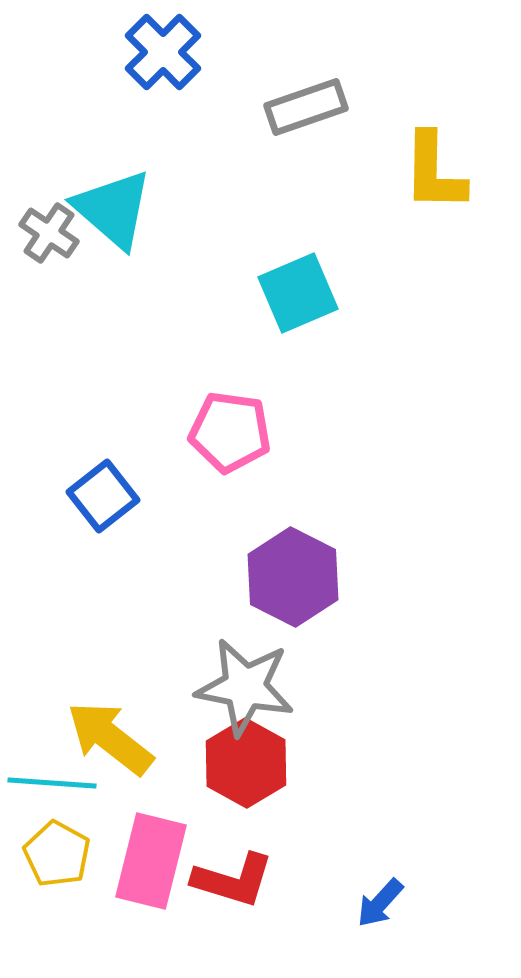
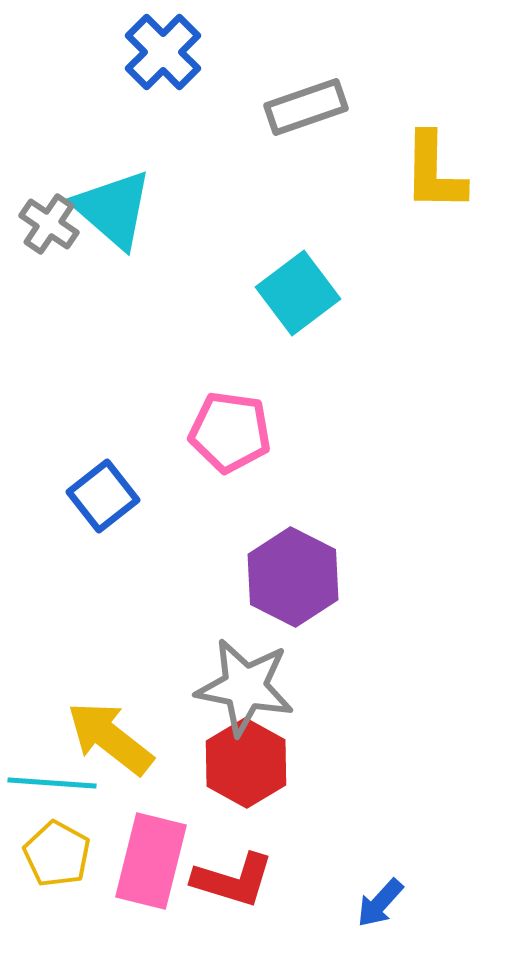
gray cross: moved 9 px up
cyan square: rotated 14 degrees counterclockwise
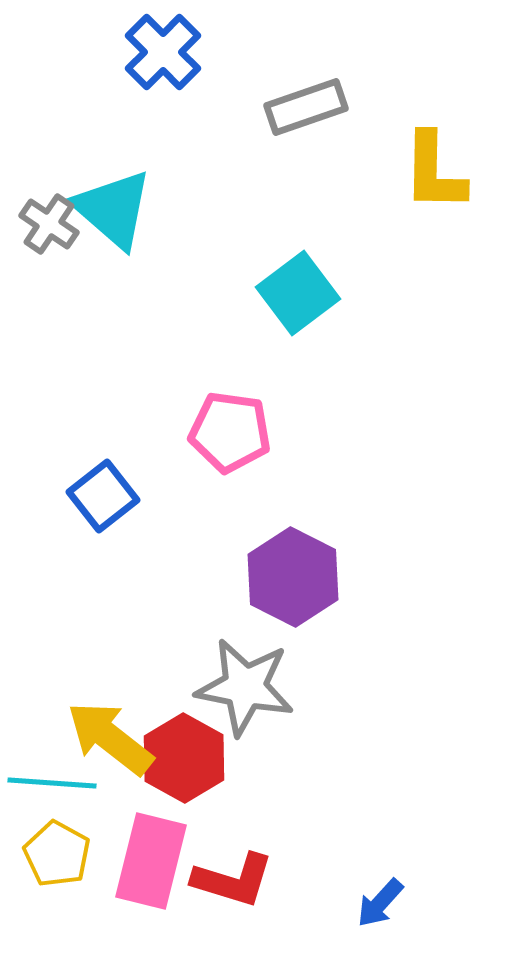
red hexagon: moved 62 px left, 5 px up
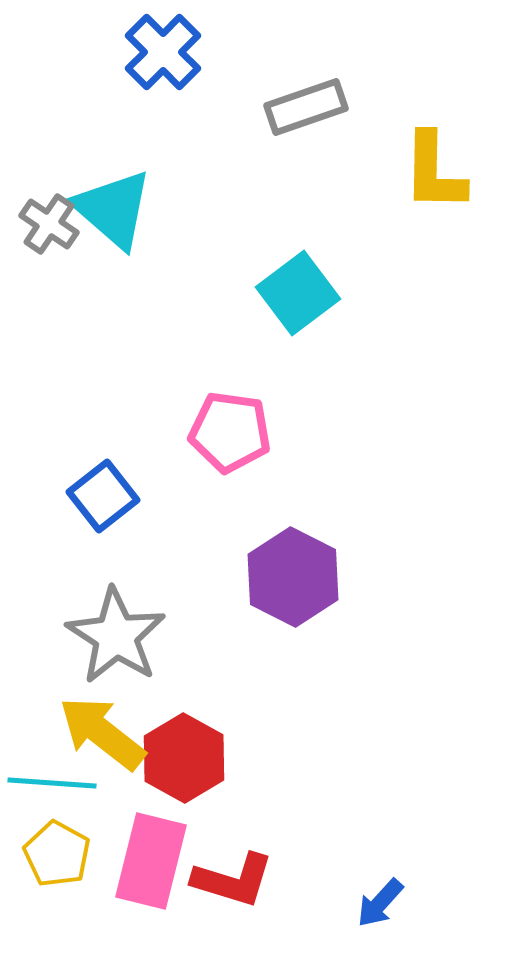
gray star: moved 129 px left, 51 px up; rotated 22 degrees clockwise
yellow arrow: moved 8 px left, 5 px up
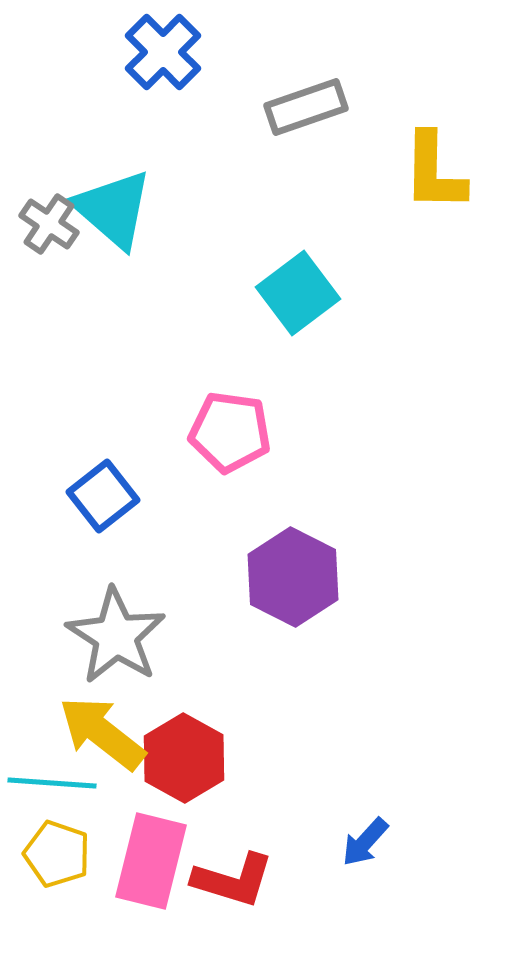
yellow pentagon: rotated 10 degrees counterclockwise
blue arrow: moved 15 px left, 61 px up
